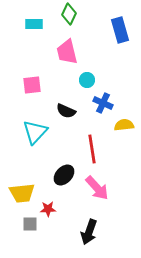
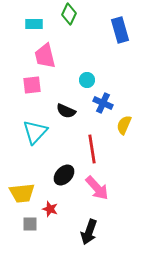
pink trapezoid: moved 22 px left, 4 px down
yellow semicircle: rotated 60 degrees counterclockwise
red star: moved 2 px right; rotated 21 degrees clockwise
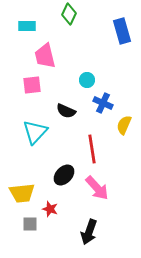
cyan rectangle: moved 7 px left, 2 px down
blue rectangle: moved 2 px right, 1 px down
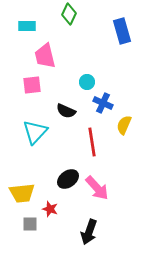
cyan circle: moved 2 px down
red line: moved 7 px up
black ellipse: moved 4 px right, 4 px down; rotated 10 degrees clockwise
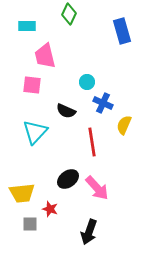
pink square: rotated 12 degrees clockwise
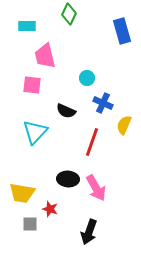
cyan circle: moved 4 px up
red line: rotated 28 degrees clockwise
black ellipse: rotated 40 degrees clockwise
pink arrow: moved 1 px left; rotated 12 degrees clockwise
yellow trapezoid: rotated 16 degrees clockwise
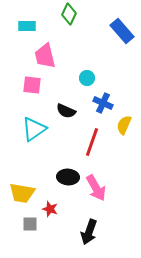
blue rectangle: rotated 25 degrees counterclockwise
cyan triangle: moved 1 px left, 3 px up; rotated 12 degrees clockwise
black ellipse: moved 2 px up
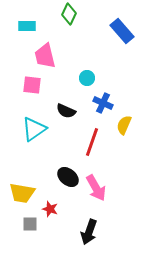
black ellipse: rotated 35 degrees clockwise
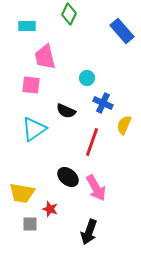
pink trapezoid: moved 1 px down
pink square: moved 1 px left
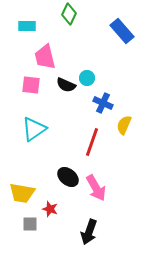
black semicircle: moved 26 px up
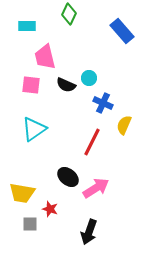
cyan circle: moved 2 px right
red line: rotated 8 degrees clockwise
pink arrow: rotated 92 degrees counterclockwise
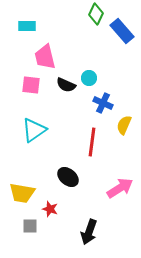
green diamond: moved 27 px right
cyan triangle: moved 1 px down
red line: rotated 20 degrees counterclockwise
pink arrow: moved 24 px right
gray square: moved 2 px down
